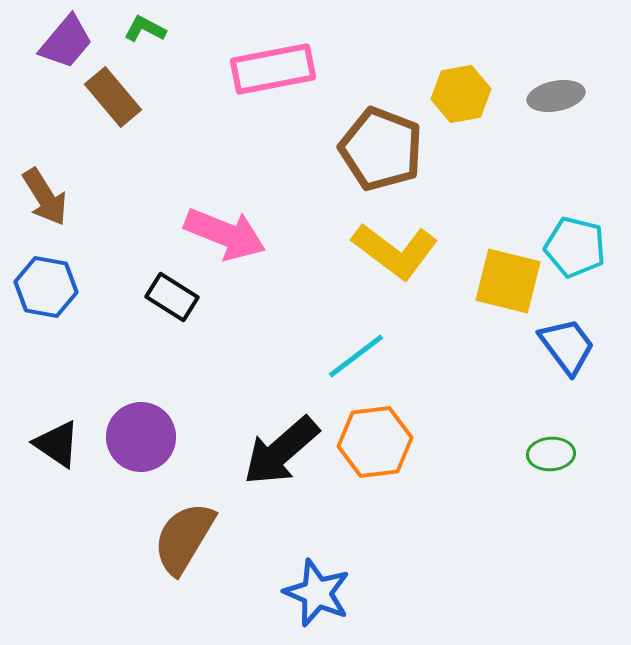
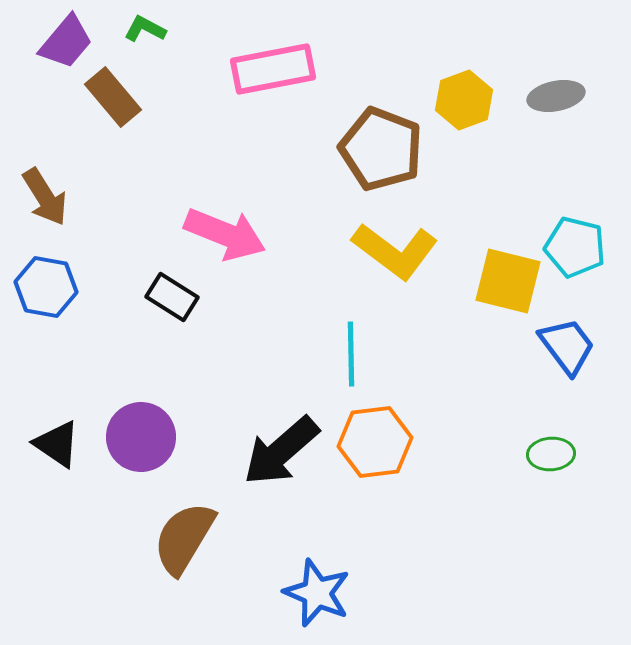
yellow hexagon: moved 3 px right, 6 px down; rotated 10 degrees counterclockwise
cyan line: moved 5 px left, 2 px up; rotated 54 degrees counterclockwise
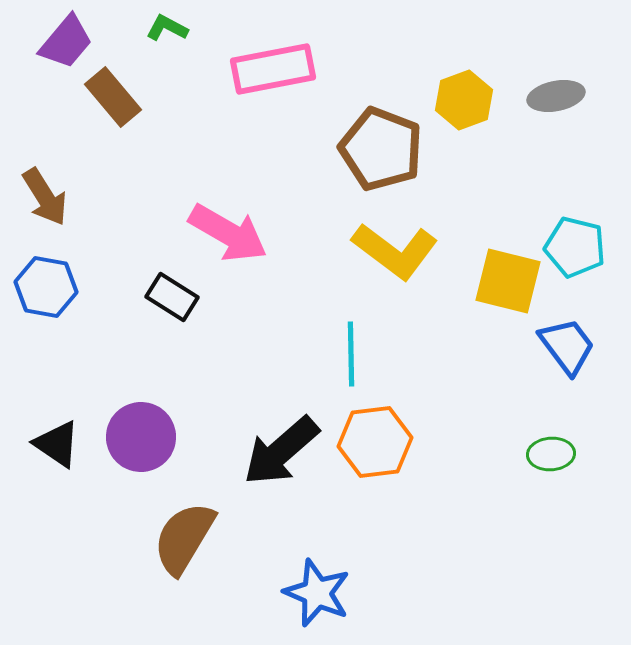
green L-shape: moved 22 px right, 1 px up
pink arrow: moved 3 px right, 1 px up; rotated 8 degrees clockwise
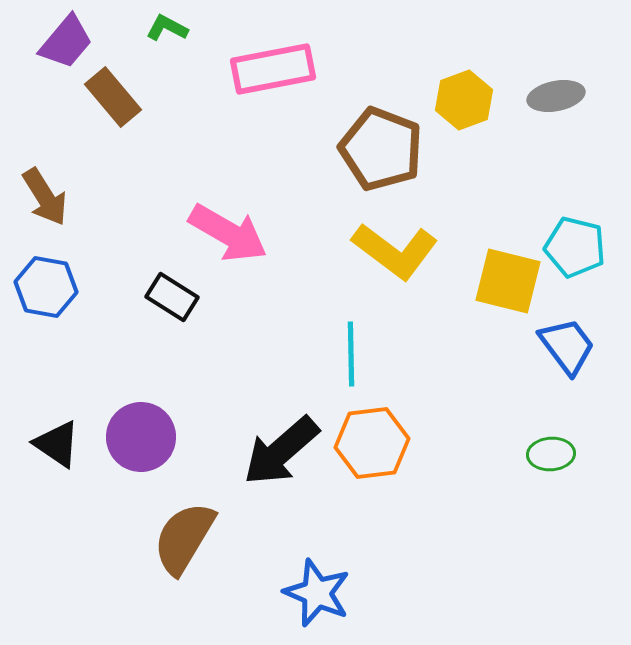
orange hexagon: moved 3 px left, 1 px down
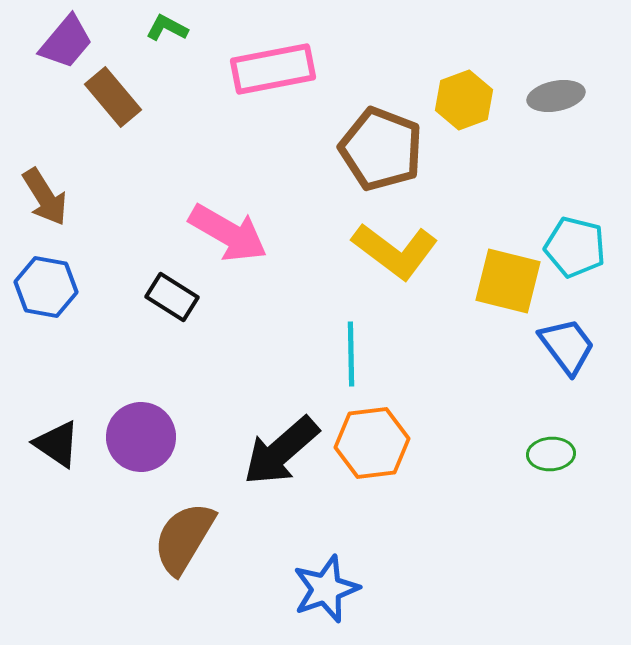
blue star: moved 9 px right, 4 px up; rotated 30 degrees clockwise
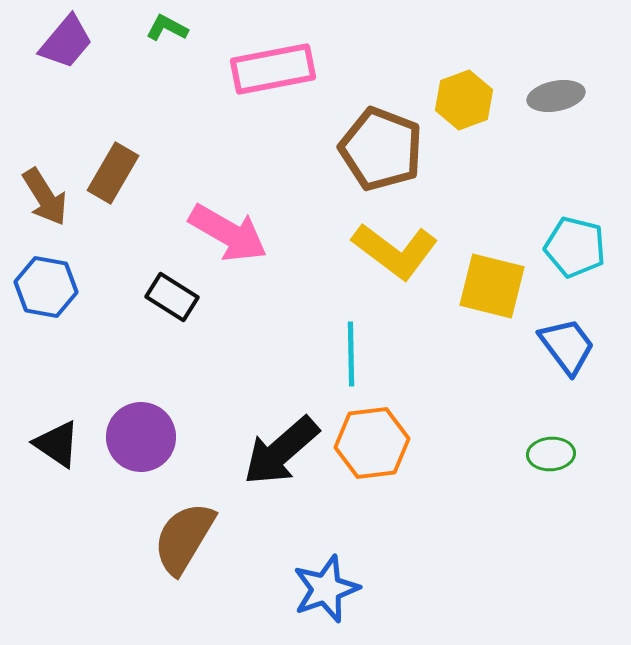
brown rectangle: moved 76 px down; rotated 70 degrees clockwise
yellow square: moved 16 px left, 5 px down
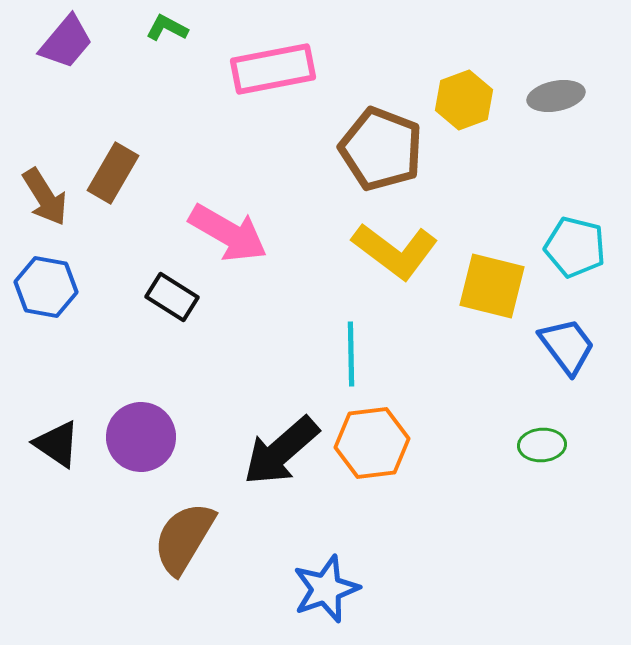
green ellipse: moved 9 px left, 9 px up
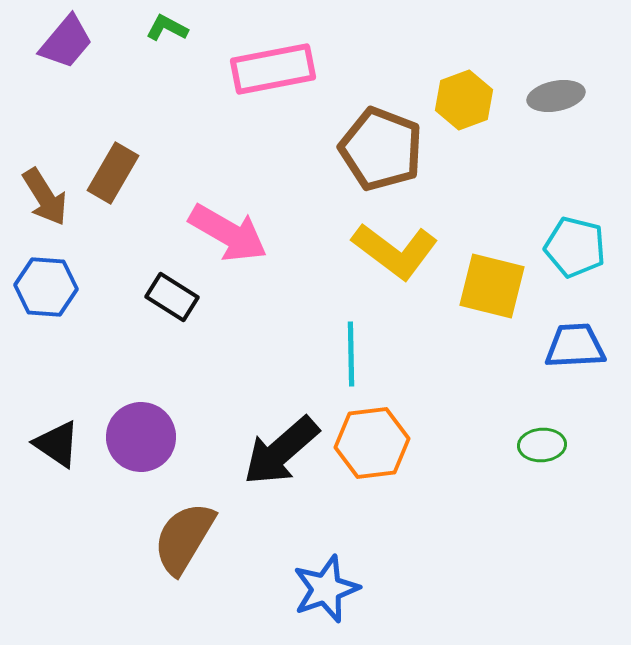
blue hexagon: rotated 6 degrees counterclockwise
blue trapezoid: moved 8 px right; rotated 56 degrees counterclockwise
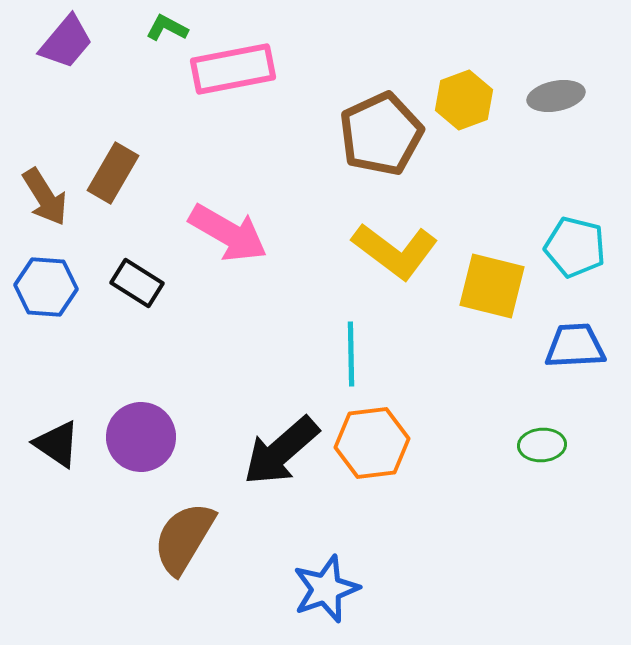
pink rectangle: moved 40 px left
brown pentagon: moved 15 px up; rotated 26 degrees clockwise
black rectangle: moved 35 px left, 14 px up
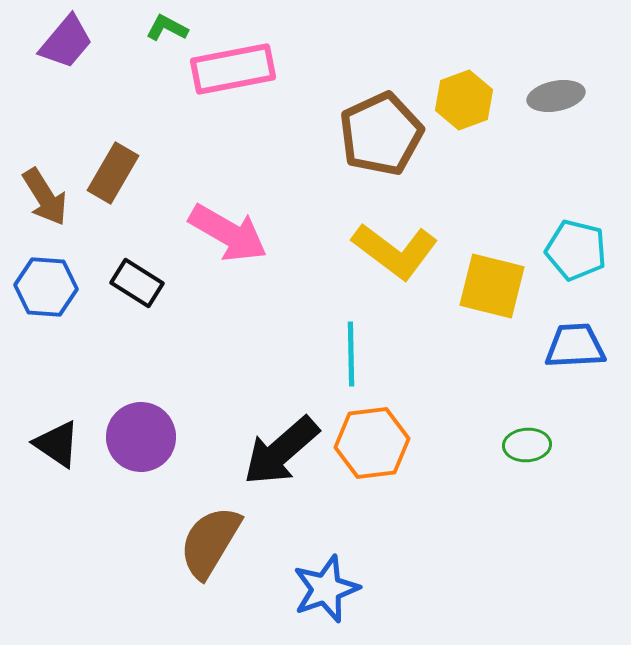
cyan pentagon: moved 1 px right, 3 px down
green ellipse: moved 15 px left
brown semicircle: moved 26 px right, 4 px down
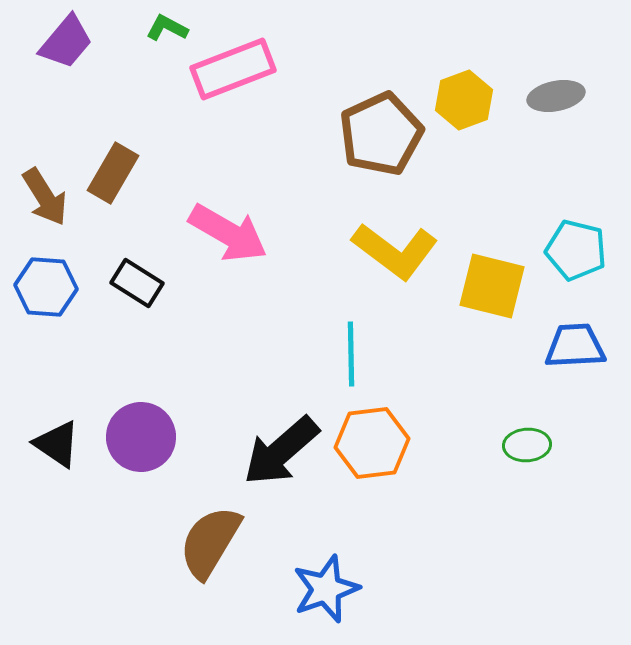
pink rectangle: rotated 10 degrees counterclockwise
